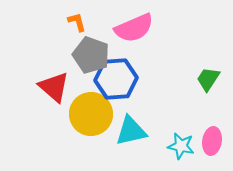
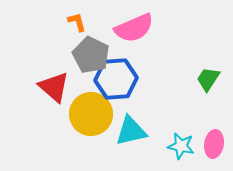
gray pentagon: rotated 6 degrees clockwise
pink ellipse: moved 2 px right, 3 px down
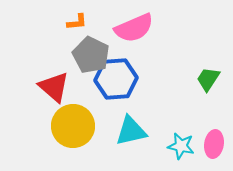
orange L-shape: rotated 100 degrees clockwise
yellow circle: moved 18 px left, 12 px down
